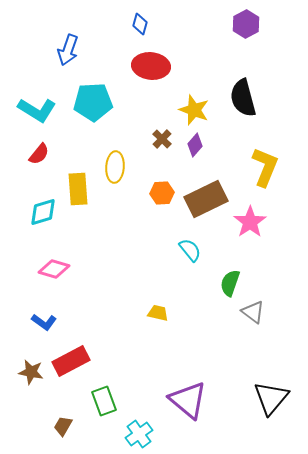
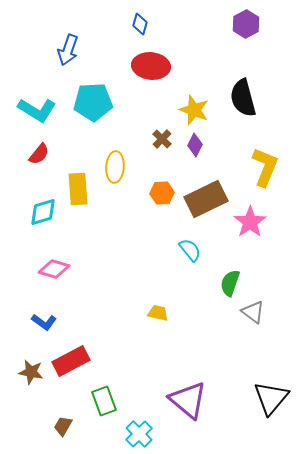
purple diamond: rotated 15 degrees counterclockwise
cyan cross: rotated 8 degrees counterclockwise
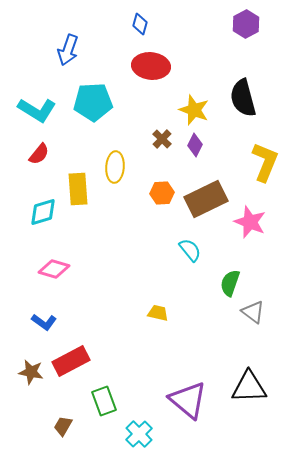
yellow L-shape: moved 5 px up
pink star: rotated 16 degrees counterclockwise
black triangle: moved 22 px left, 11 px up; rotated 48 degrees clockwise
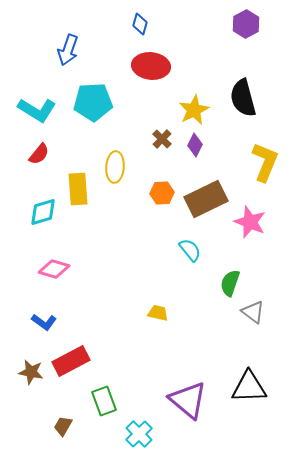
yellow star: rotated 24 degrees clockwise
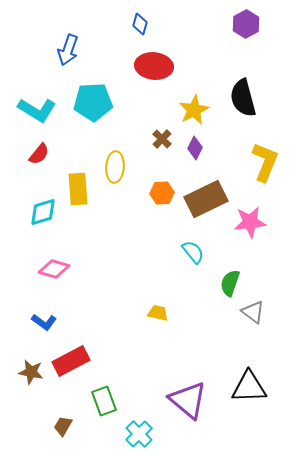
red ellipse: moved 3 px right
purple diamond: moved 3 px down
pink star: rotated 28 degrees counterclockwise
cyan semicircle: moved 3 px right, 2 px down
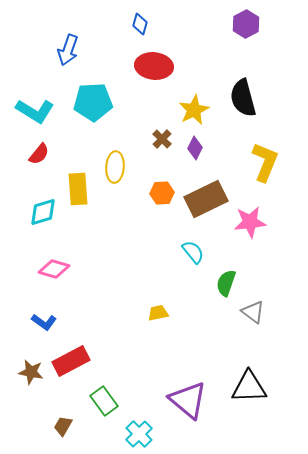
cyan L-shape: moved 2 px left, 1 px down
green semicircle: moved 4 px left
yellow trapezoid: rotated 25 degrees counterclockwise
green rectangle: rotated 16 degrees counterclockwise
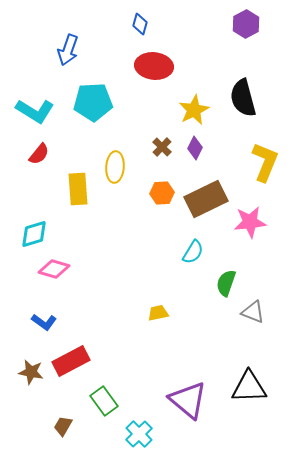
brown cross: moved 8 px down
cyan diamond: moved 9 px left, 22 px down
cyan semicircle: rotated 70 degrees clockwise
gray triangle: rotated 15 degrees counterclockwise
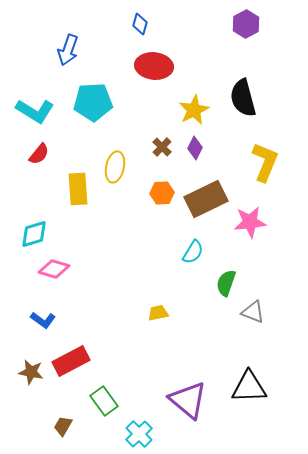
yellow ellipse: rotated 8 degrees clockwise
blue L-shape: moved 1 px left, 2 px up
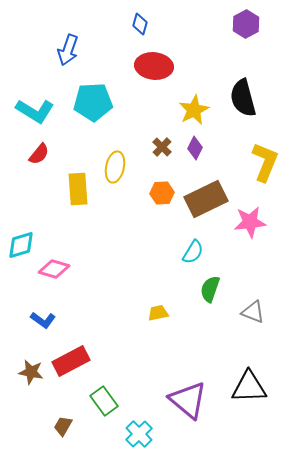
cyan diamond: moved 13 px left, 11 px down
green semicircle: moved 16 px left, 6 px down
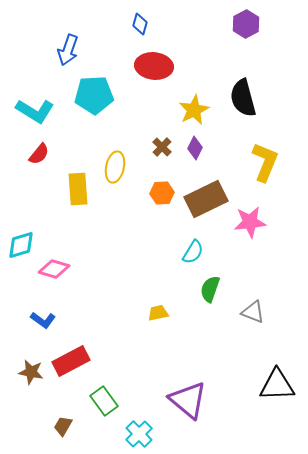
cyan pentagon: moved 1 px right, 7 px up
black triangle: moved 28 px right, 2 px up
